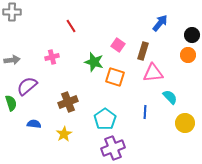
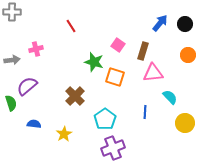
black circle: moved 7 px left, 11 px up
pink cross: moved 16 px left, 8 px up
brown cross: moved 7 px right, 6 px up; rotated 24 degrees counterclockwise
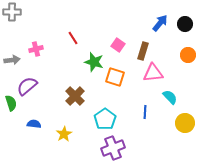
red line: moved 2 px right, 12 px down
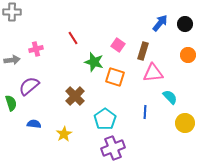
purple semicircle: moved 2 px right
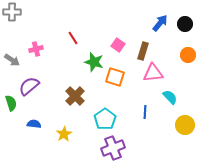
gray arrow: rotated 42 degrees clockwise
yellow circle: moved 2 px down
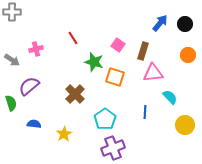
brown cross: moved 2 px up
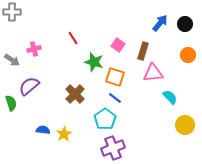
pink cross: moved 2 px left
blue line: moved 30 px left, 14 px up; rotated 56 degrees counterclockwise
blue semicircle: moved 9 px right, 6 px down
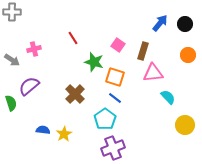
cyan semicircle: moved 2 px left
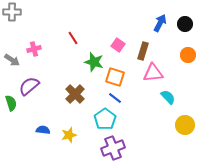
blue arrow: rotated 12 degrees counterclockwise
yellow star: moved 5 px right, 1 px down; rotated 14 degrees clockwise
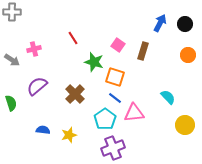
pink triangle: moved 19 px left, 40 px down
purple semicircle: moved 8 px right
